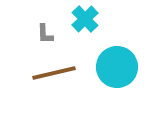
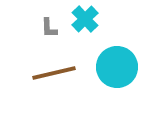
gray L-shape: moved 4 px right, 6 px up
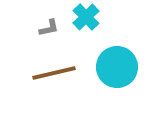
cyan cross: moved 1 px right, 2 px up
gray L-shape: rotated 100 degrees counterclockwise
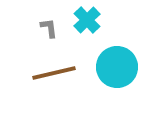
cyan cross: moved 1 px right, 3 px down
gray L-shape: rotated 85 degrees counterclockwise
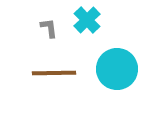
cyan circle: moved 2 px down
brown line: rotated 12 degrees clockwise
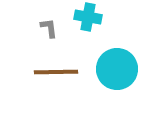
cyan cross: moved 1 px right, 3 px up; rotated 36 degrees counterclockwise
brown line: moved 2 px right, 1 px up
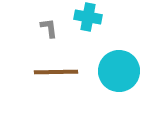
cyan circle: moved 2 px right, 2 px down
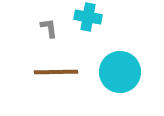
cyan circle: moved 1 px right, 1 px down
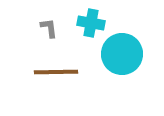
cyan cross: moved 3 px right, 6 px down
cyan circle: moved 2 px right, 18 px up
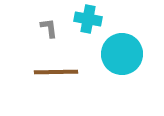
cyan cross: moved 3 px left, 4 px up
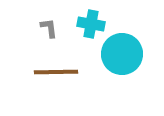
cyan cross: moved 3 px right, 5 px down
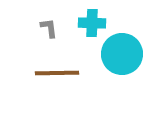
cyan cross: moved 1 px right, 1 px up; rotated 8 degrees counterclockwise
brown line: moved 1 px right, 1 px down
